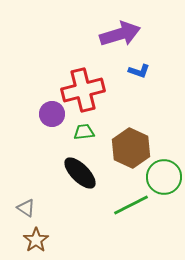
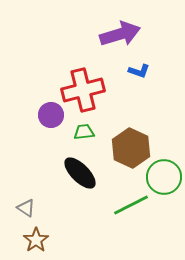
purple circle: moved 1 px left, 1 px down
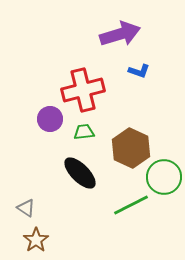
purple circle: moved 1 px left, 4 px down
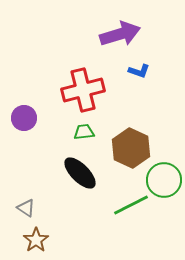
purple circle: moved 26 px left, 1 px up
green circle: moved 3 px down
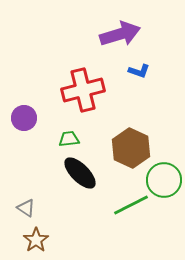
green trapezoid: moved 15 px left, 7 px down
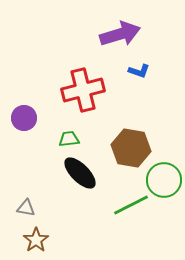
brown hexagon: rotated 15 degrees counterclockwise
gray triangle: rotated 24 degrees counterclockwise
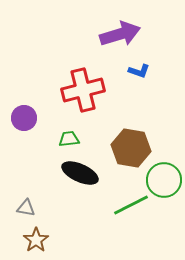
black ellipse: rotated 21 degrees counterclockwise
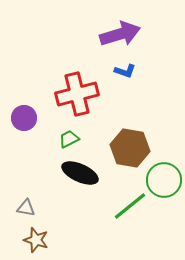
blue L-shape: moved 14 px left
red cross: moved 6 px left, 4 px down
green trapezoid: rotated 20 degrees counterclockwise
brown hexagon: moved 1 px left
green line: moved 1 px left, 1 px down; rotated 12 degrees counterclockwise
brown star: rotated 20 degrees counterclockwise
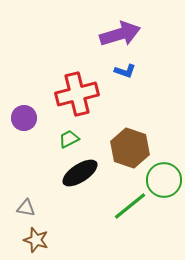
brown hexagon: rotated 9 degrees clockwise
black ellipse: rotated 57 degrees counterclockwise
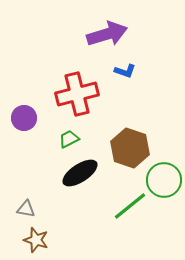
purple arrow: moved 13 px left
gray triangle: moved 1 px down
